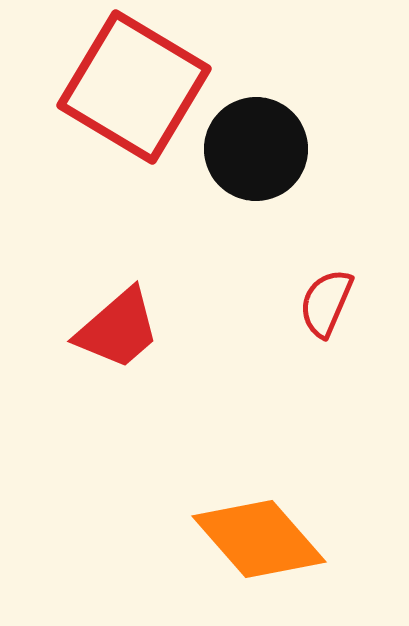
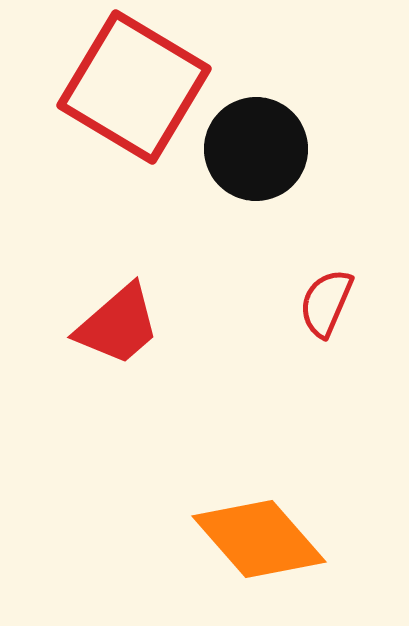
red trapezoid: moved 4 px up
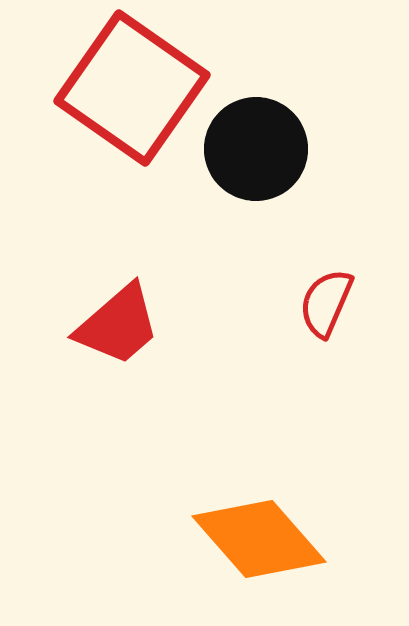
red square: moved 2 px left, 1 px down; rotated 4 degrees clockwise
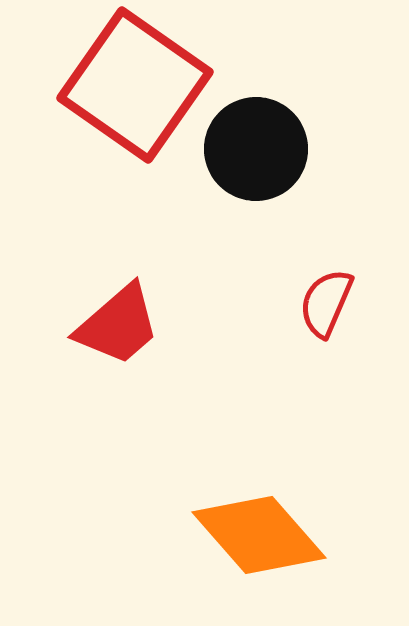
red square: moved 3 px right, 3 px up
orange diamond: moved 4 px up
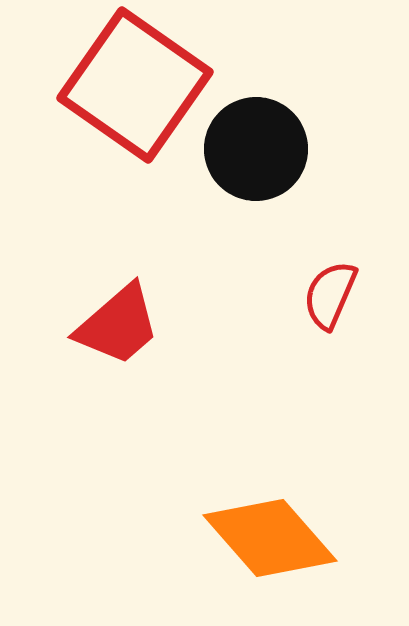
red semicircle: moved 4 px right, 8 px up
orange diamond: moved 11 px right, 3 px down
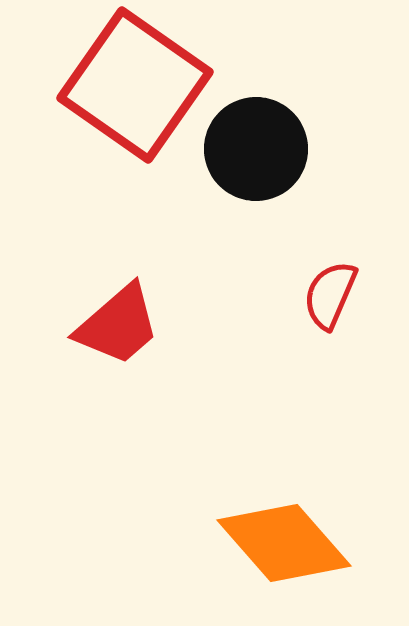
orange diamond: moved 14 px right, 5 px down
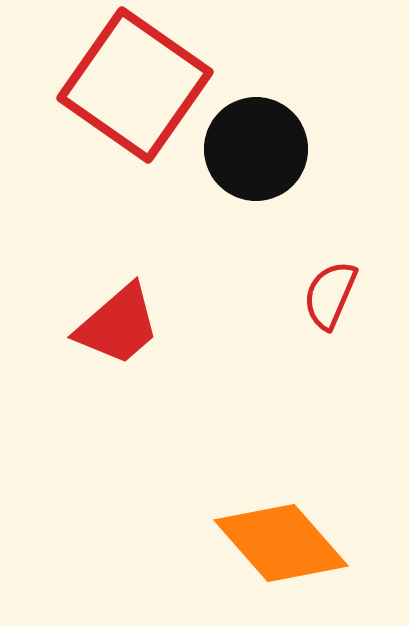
orange diamond: moved 3 px left
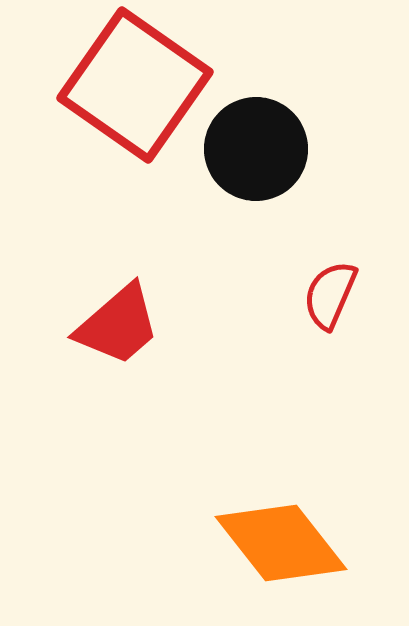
orange diamond: rotated 3 degrees clockwise
